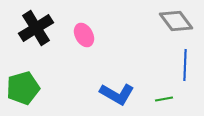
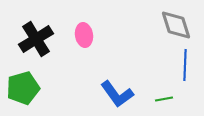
gray diamond: moved 4 px down; rotated 20 degrees clockwise
black cross: moved 11 px down
pink ellipse: rotated 20 degrees clockwise
blue L-shape: rotated 24 degrees clockwise
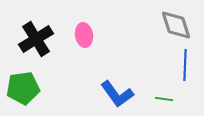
green pentagon: rotated 8 degrees clockwise
green line: rotated 18 degrees clockwise
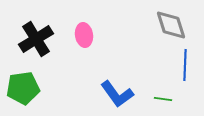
gray diamond: moved 5 px left
green line: moved 1 px left
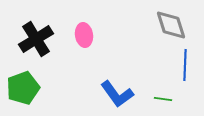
green pentagon: rotated 12 degrees counterclockwise
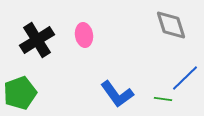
black cross: moved 1 px right, 1 px down
blue line: moved 13 px down; rotated 44 degrees clockwise
green pentagon: moved 3 px left, 5 px down
